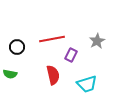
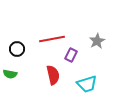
black circle: moved 2 px down
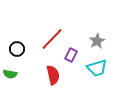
red line: rotated 35 degrees counterclockwise
cyan trapezoid: moved 10 px right, 16 px up
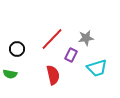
gray star: moved 11 px left, 3 px up; rotated 21 degrees clockwise
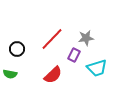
purple rectangle: moved 3 px right
red semicircle: rotated 60 degrees clockwise
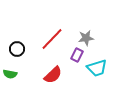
purple rectangle: moved 3 px right
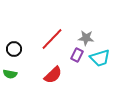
gray star: rotated 14 degrees clockwise
black circle: moved 3 px left
cyan trapezoid: moved 3 px right, 10 px up
